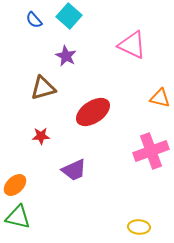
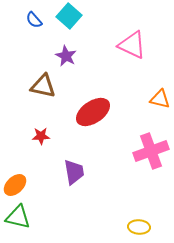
brown triangle: moved 2 px up; rotated 28 degrees clockwise
orange triangle: moved 1 px down
purple trapezoid: moved 2 px down; rotated 76 degrees counterclockwise
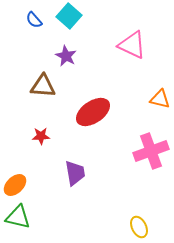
brown triangle: rotated 8 degrees counterclockwise
purple trapezoid: moved 1 px right, 1 px down
yellow ellipse: rotated 60 degrees clockwise
